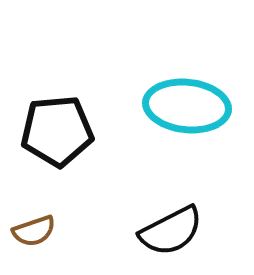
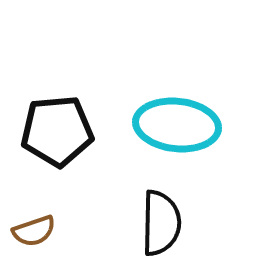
cyan ellipse: moved 10 px left, 19 px down
black semicircle: moved 10 px left, 8 px up; rotated 62 degrees counterclockwise
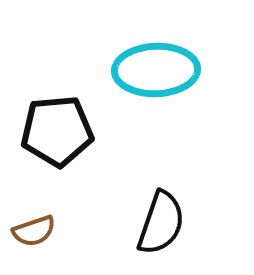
cyan ellipse: moved 21 px left, 55 px up; rotated 8 degrees counterclockwise
black semicircle: rotated 18 degrees clockwise
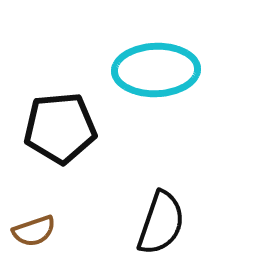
black pentagon: moved 3 px right, 3 px up
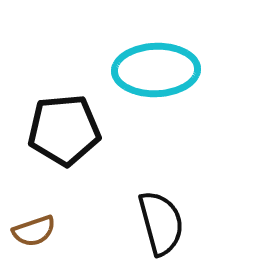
black pentagon: moved 4 px right, 2 px down
black semicircle: rotated 34 degrees counterclockwise
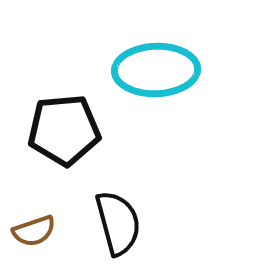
black semicircle: moved 43 px left
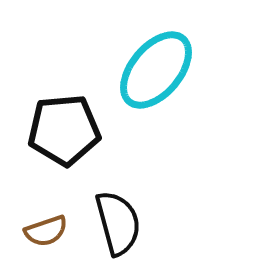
cyan ellipse: rotated 48 degrees counterclockwise
brown semicircle: moved 12 px right
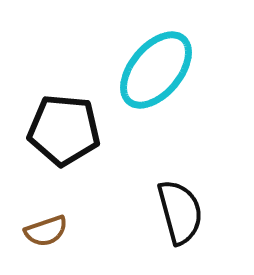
black pentagon: rotated 10 degrees clockwise
black semicircle: moved 62 px right, 11 px up
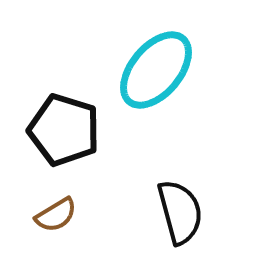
black pentagon: rotated 12 degrees clockwise
brown semicircle: moved 10 px right, 16 px up; rotated 12 degrees counterclockwise
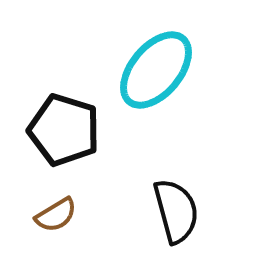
black semicircle: moved 4 px left, 1 px up
